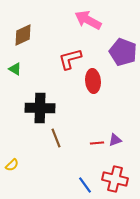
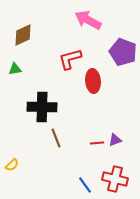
green triangle: rotated 40 degrees counterclockwise
black cross: moved 2 px right, 1 px up
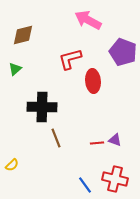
brown diamond: rotated 10 degrees clockwise
green triangle: rotated 32 degrees counterclockwise
purple triangle: rotated 40 degrees clockwise
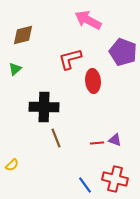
black cross: moved 2 px right
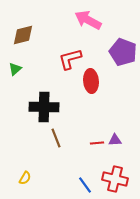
red ellipse: moved 2 px left
purple triangle: rotated 24 degrees counterclockwise
yellow semicircle: moved 13 px right, 13 px down; rotated 16 degrees counterclockwise
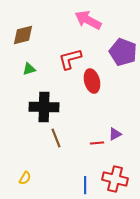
green triangle: moved 14 px right; rotated 24 degrees clockwise
red ellipse: moved 1 px right; rotated 10 degrees counterclockwise
purple triangle: moved 6 px up; rotated 24 degrees counterclockwise
blue line: rotated 36 degrees clockwise
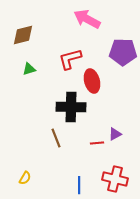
pink arrow: moved 1 px left, 1 px up
purple pentagon: rotated 20 degrees counterclockwise
black cross: moved 27 px right
blue line: moved 6 px left
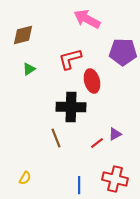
green triangle: rotated 16 degrees counterclockwise
red line: rotated 32 degrees counterclockwise
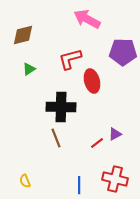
black cross: moved 10 px left
yellow semicircle: moved 3 px down; rotated 128 degrees clockwise
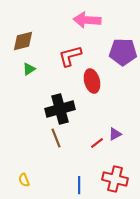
pink arrow: moved 1 px down; rotated 24 degrees counterclockwise
brown diamond: moved 6 px down
red L-shape: moved 3 px up
black cross: moved 1 px left, 2 px down; rotated 16 degrees counterclockwise
yellow semicircle: moved 1 px left, 1 px up
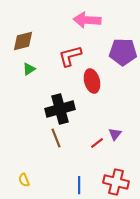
purple triangle: rotated 24 degrees counterclockwise
red cross: moved 1 px right, 3 px down
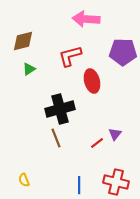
pink arrow: moved 1 px left, 1 px up
